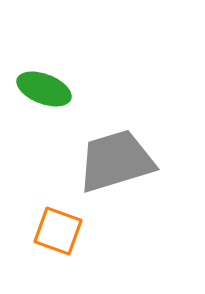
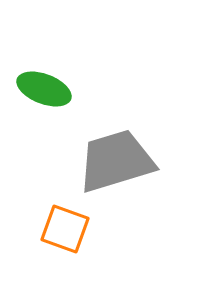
orange square: moved 7 px right, 2 px up
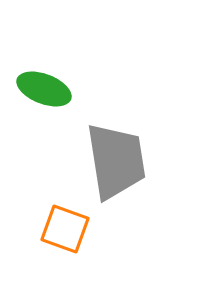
gray trapezoid: rotated 98 degrees clockwise
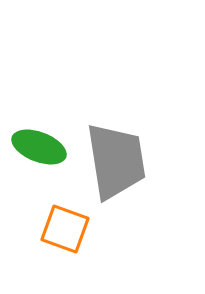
green ellipse: moved 5 px left, 58 px down
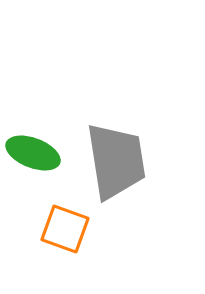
green ellipse: moved 6 px left, 6 px down
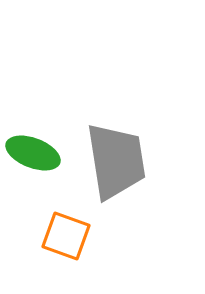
orange square: moved 1 px right, 7 px down
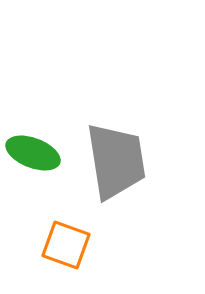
orange square: moved 9 px down
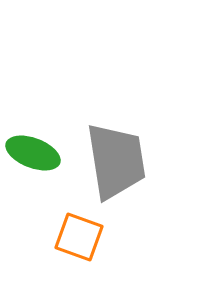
orange square: moved 13 px right, 8 px up
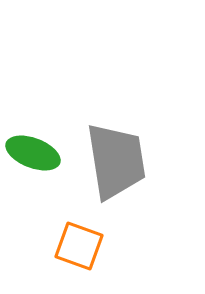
orange square: moved 9 px down
